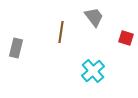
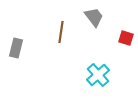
cyan cross: moved 5 px right, 4 px down
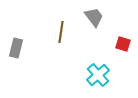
red square: moved 3 px left, 6 px down
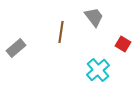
red square: rotated 14 degrees clockwise
gray rectangle: rotated 36 degrees clockwise
cyan cross: moved 5 px up
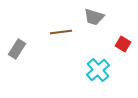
gray trapezoid: rotated 145 degrees clockwise
brown line: rotated 75 degrees clockwise
gray rectangle: moved 1 px right, 1 px down; rotated 18 degrees counterclockwise
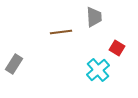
gray trapezoid: rotated 110 degrees counterclockwise
red square: moved 6 px left, 4 px down
gray rectangle: moved 3 px left, 15 px down
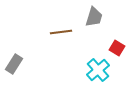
gray trapezoid: rotated 20 degrees clockwise
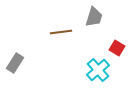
gray rectangle: moved 1 px right, 1 px up
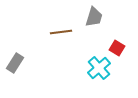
cyan cross: moved 1 px right, 2 px up
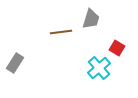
gray trapezoid: moved 3 px left, 2 px down
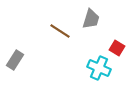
brown line: moved 1 px left, 1 px up; rotated 40 degrees clockwise
gray rectangle: moved 3 px up
cyan cross: rotated 25 degrees counterclockwise
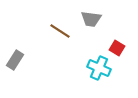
gray trapezoid: rotated 80 degrees clockwise
